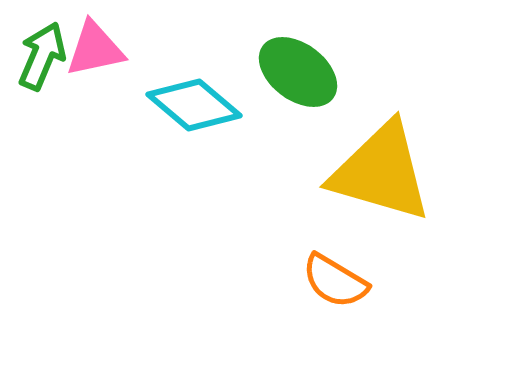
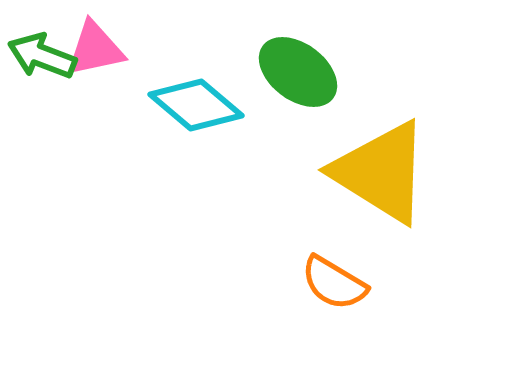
green arrow: rotated 92 degrees counterclockwise
cyan diamond: moved 2 px right
yellow triangle: rotated 16 degrees clockwise
orange semicircle: moved 1 px left, 2 px down
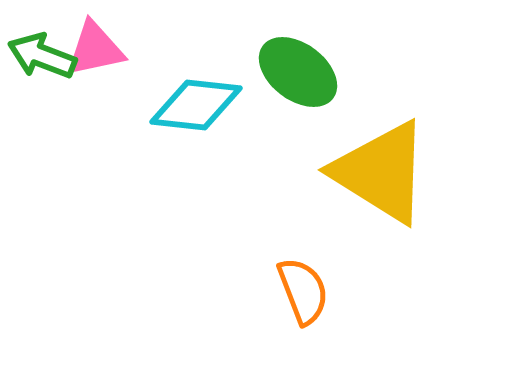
cyan diamond: rotated 34 degrees counterclockwise
orange semicircle: moved 31 px left, 8 px down; rotated 142 degrees counterclockwise
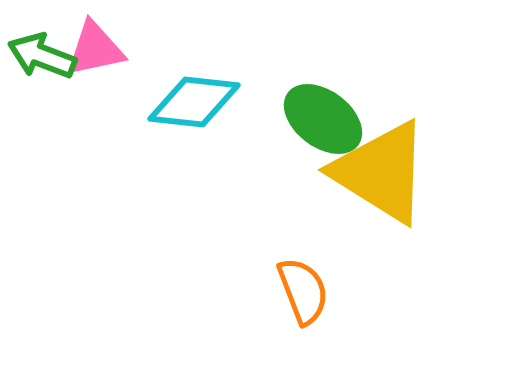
green ellipse: moved 25 px right, 47 px down
cyan diamond: moved 2 px left, 3 px up
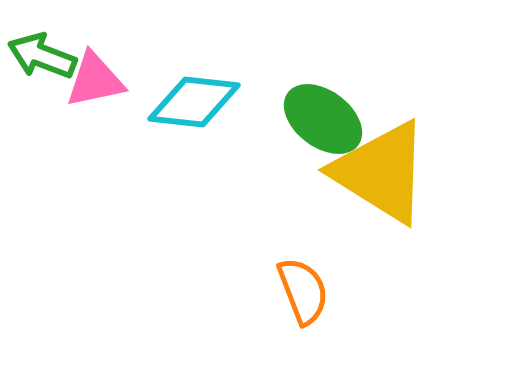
pink triangle: moved 31 px down
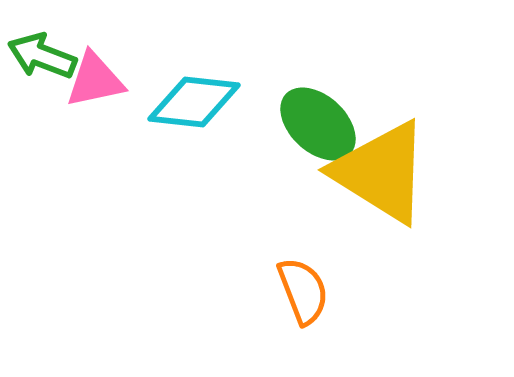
green ellipse: moved 5 px left, 5 px down; rotated 6 degrees clockwise
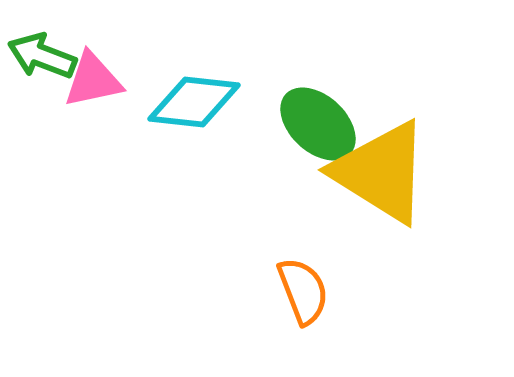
pink triangle: moved 2 px left
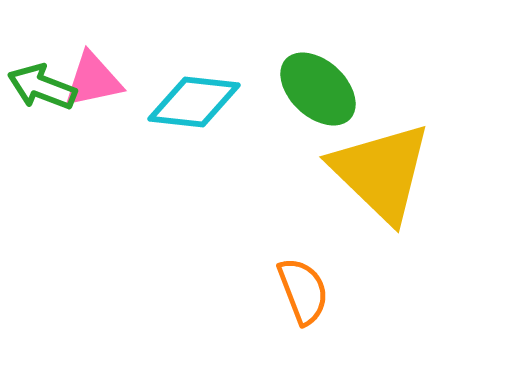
green arrow: moved 31 px down
green ellipse: moved 35 px up
yellow triangle: rotated 12 degrees clockwise
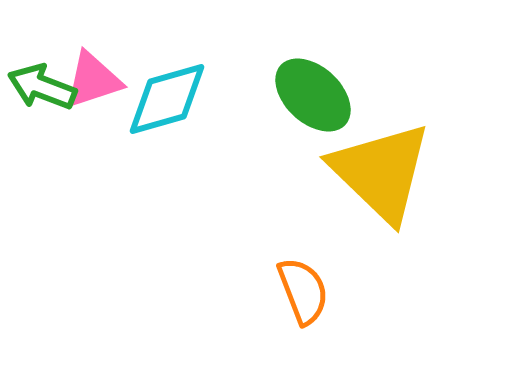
pink triangle: rotated 6 degrees counterclockwise
green ellipse: moved 5 px left, 6 px down
cyan diamond: moved 27 px left, 3 px up; rotated 22 degrees counterclockwise
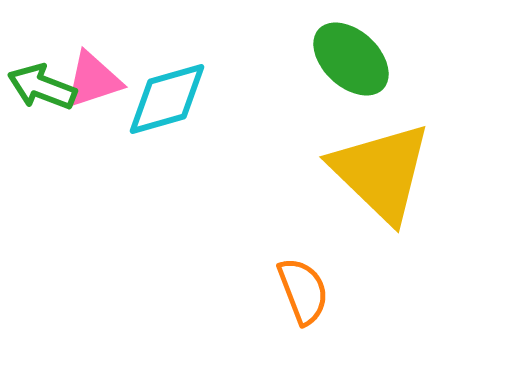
green ellipse: moved 38 px right, 36 px up
